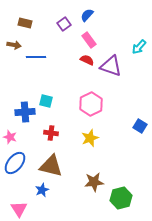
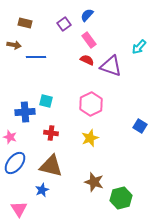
brown star: rotated 24 degrees clockwise
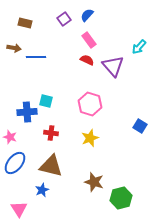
purple square: moved 5 px up
brown arrow: moved 3 px down
purple triangle: moved 2 px right; rotated 30 degrees clockwise
pink hexagon: moved 1 px left; rotated 15 degrees counterclockwise
blue cross: moved 2 px right
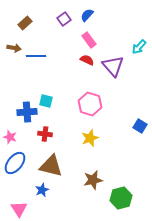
brown rectangle: rotated 56 degrees counterclockwise
blue line: moved 1 px up
red cross: moved 6 px left, 1 px down
brown star: moved 1 px left, 2 px up; rotated 30 degrees counterclockwise
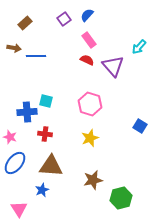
brown triangle: rotated 10 degrees counterclockwise
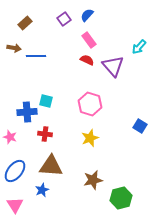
blue ellipse: moved 8 px down
pink triangle: moved 4 px left, 4 px up
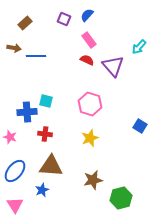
purple square: rotated 32 degrees counterclockwise
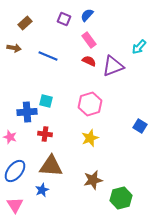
blue line: moved 12 px right; rotated 24 degrees clockwise
red semicircle: moved 2 px right, 1 px down
purple triangle: rotated 50 degrees clockwise
pink hexagon: rotated 25 degrees clockwise
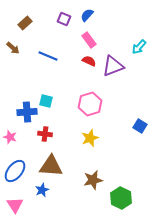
brown arrow: moved 1 px left; rotated 32 degrees clockwise
green hexagon: rotated 20 degrees counterclockwise
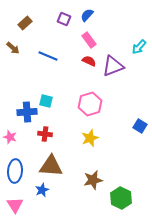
blue ellipse: rotated 35 degrees counterclockwise
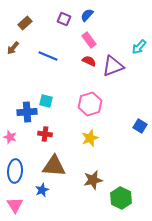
brown arrow: rotated 88 degrees clockwise
brown triangle: moved 3 px right
